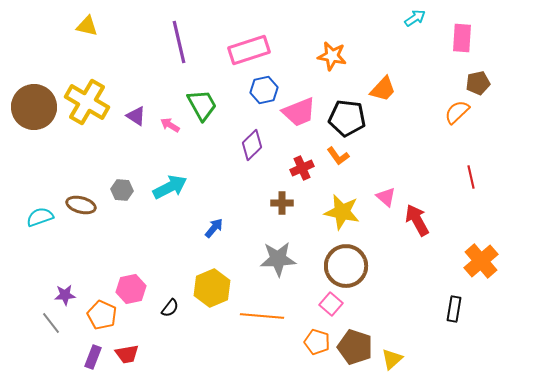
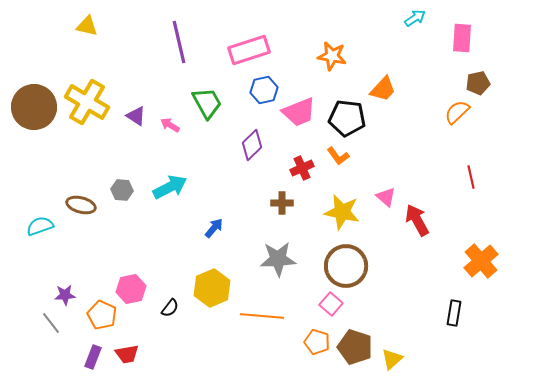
green trapezoid at (202, 105): moved 5 px right, 2 px up
cyan semicircle at (40, 217): moved 9 px down
black rectangle at (454, 309): moved 4 px down
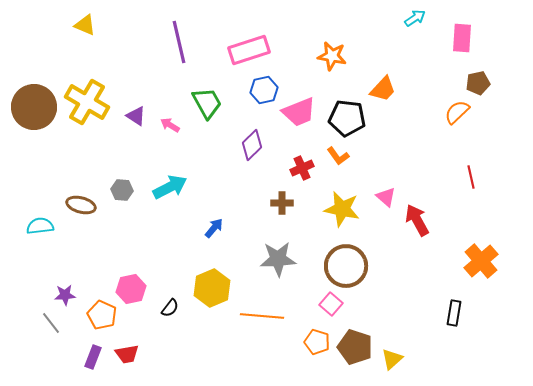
yellow triangle at (87, 26): moved 2 px left, 1 px up; rotated 10 degrees clockwise
yellow star at (342, 212): moved 3 px up
cyan semicircle at (40, 226): rotated 12 degrees clockwise
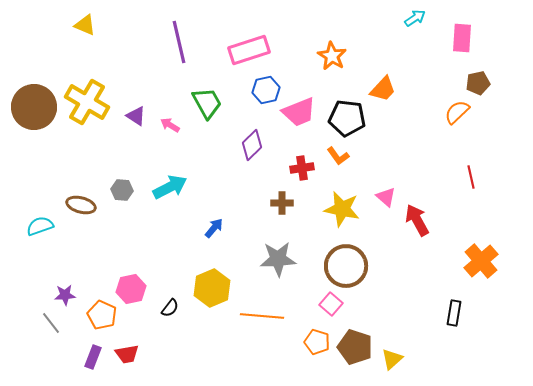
orange star at (332, 56): rotated 20 degrees clockwise
blue hexagon at (264, 90): moved 2 px right
red cross at (302, 168): rotated 15 degrees clockwise
cyan semicircle at (40, 226): rotated 12 degrees counterclockwise
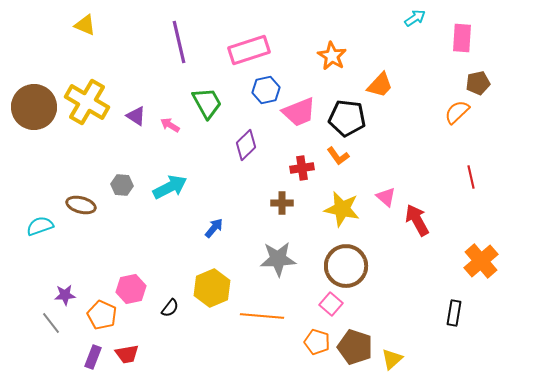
orange trapezoid at (383, 89): moved 3 px left, 4 px up
purple diamond at (252, 145): moved 6 px left
gray hexagon at (122, 190): moved 5 px up
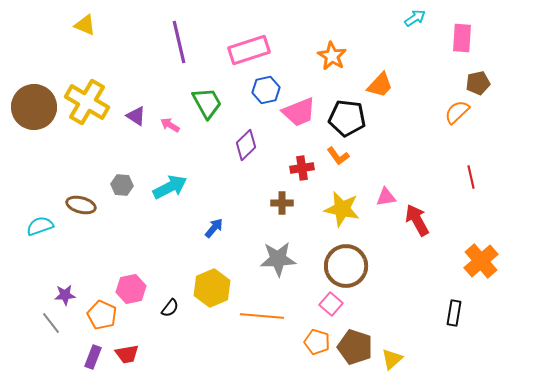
pink triangle at (386, 197): rotated 50 degrees counterclockwise
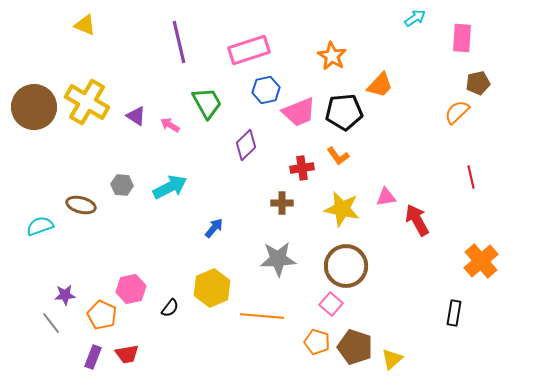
black pentagon at (347, 118): moved 3 px left, 6 px up; rotated 12 degrees counterclockwise
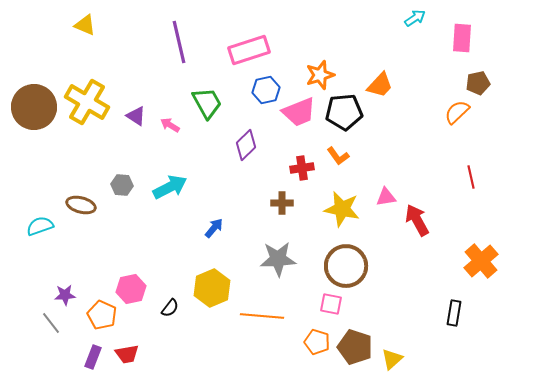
orange star at (332, 56): moved 12 px left, 19 px down; rotated 24 degrees clockwise
pink square at (331, 304): rotated 30 degrees counterclockwise
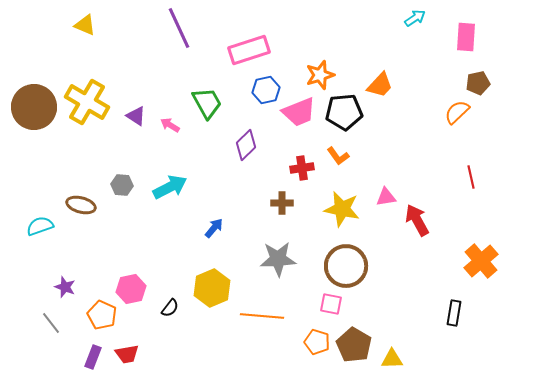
pink rectangle at (462, 38): moved 4 px right, 1 px up
purple line at (179, 42): moved 14 px up; rotated 12 degrees counterclockwise
purple star at (65, 295): moved 8 px up; rotated 25 degrees clockwise
brown pentagon at (355, 347): moved 1 px left, 2 px up; rotated 12 degrees clockwise
yellow triangle at (392, 359): rotated 40 degrees clockwise
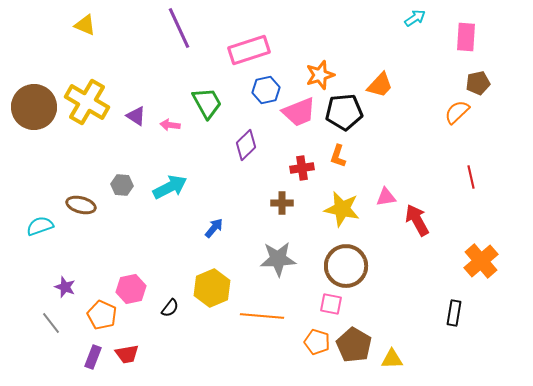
pink arrow at (170, 125): rotated 24 degrees counterclockwise
orange L-shape at (338, 156): rotated 55 degrees clockwise
